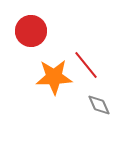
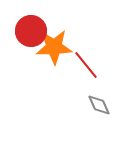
orange star: moved 30 px up
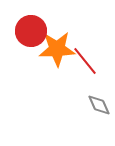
orange star: moved 3 px right, 2 px down
red line: moved 1 px left, 4 px up
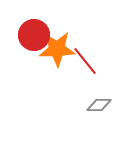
red circle: moved 3 px right, 4 px down
gray diamond: rotated 65 degrees counterclockwise
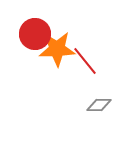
red circle: moved 1 px right, 1 px up
